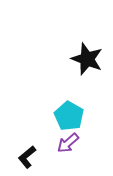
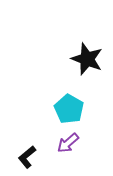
cyan pentagon: moved 7 px up
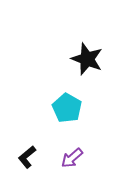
cyan pentagon: moved 2 px left, 1 px up
purple arrow: moved 4 px right, 15 px down
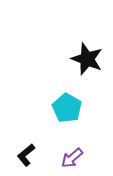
black L-shape: moved 1 px left, 2 px up
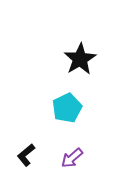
black star: moved 7 px left; rotated 20 degrees clockwise
cyan pentagon: rotated 16 degrees clockwise
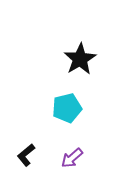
cyan pentagon: rotated 12 degrees clockwise
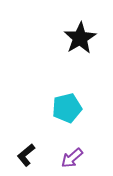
black star: moved 21 px up
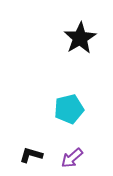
cyan pentagon: moved 2 px right, 1 px down
black L-shape: moved 5 px right; rotated 55 degrees clockwise
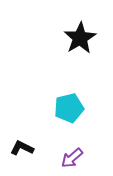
cyan pentagon: moved 1 px up
black L-shape: moved 9 px left, 7 px up; rotated 10 degrees clockwise
